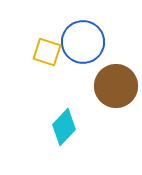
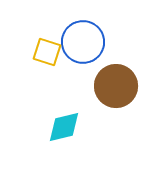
cyan diamond: rotated 33 degrees clockwise
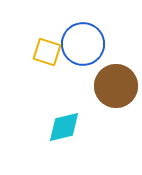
blue circle: moved 2 px down
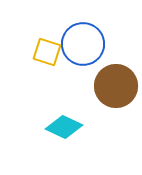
cyan diamond: rotated 39 degrees clockwise
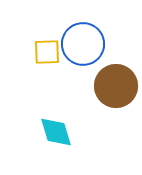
yellow square: rotated 20 degrees counterclockwise
cyan diamond: moved 8 px left, 5 px down; rotated 48 degrees clockwise
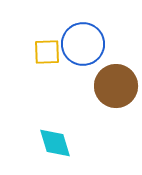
cyan diamond: moved 1 px left, 11 px down
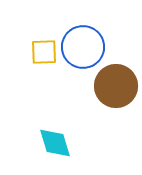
blue circle: moved 3 px down
yellow square: moved 3 px left
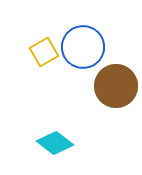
yellow square: rotated 28 degrees counterclockwise
cyan diamond: rotated 36 degrees counterclockwise
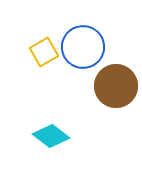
cyan diamond: moved 4 px left, 7 px up
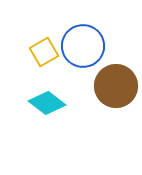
blue circle: moved 1 px up
cyan diamond: moved 4 px left, 33 px up
